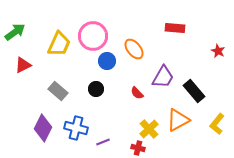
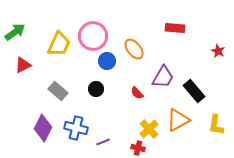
yellow L-shape: moved 1 px left, 1 px down; rotated 30 degrees counterclockwise
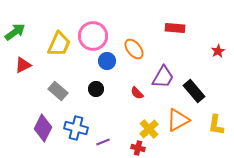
red star: rotated 16 degrees clockwise
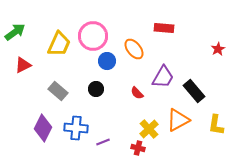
red rectangle: moved 11 px left
red star: moved 2 px up
blue cross: rotated 10 degrees counterclockwise
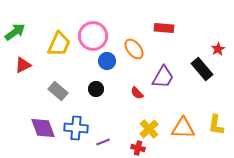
black rectangle: moved 8 px right, 22 px up
orange triangle: moved 5 px right, 8 px down; rotated 30 degrees clockwise
purple diamond: rotated 48 degrees counterclockwise
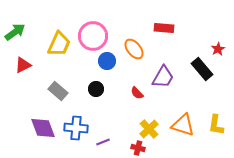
orange triangle: moved 3 px up; rotated 15 degrees clockwise
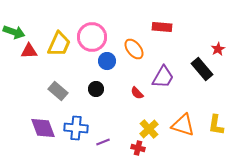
red rectangle: moved 2 px left, 1 px up
green arrow: moved 1 px left; rotated 55 degrees clockwise
pink circle: moved 1 px left, 1 px down
red triangle: moved 6 px right, 14 px up; rotated 24 degrees clockwise
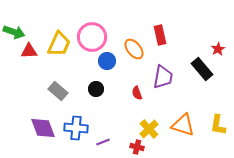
red rectangle: moved 2 px left, 8 px down; rotated 72 degrees clockwise
purple trapezoid: rotated 20 degrees counterclockwise
red semicircle: rotated 24 degrees clockwise
yellow L-shape: moved 2 px right
red cross: moved 1 px left, 1 px up
